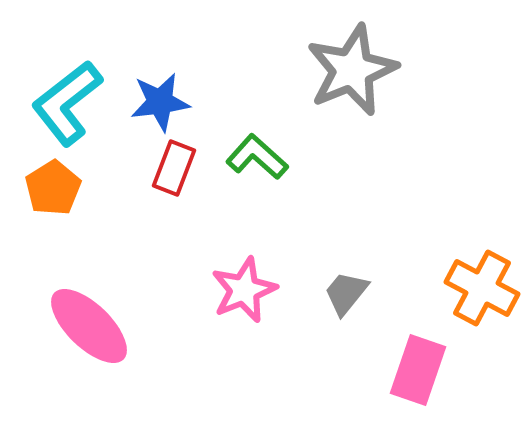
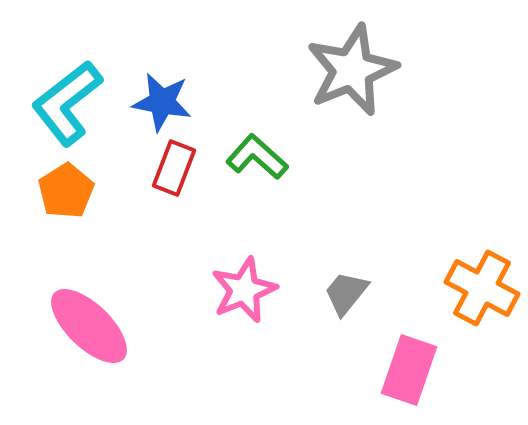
blue star: moved 2 px right; rotated 18 degrees clockwise
orange pentagon: moved 13 px right, 3 px down
pink rectangle: moved 9 px left
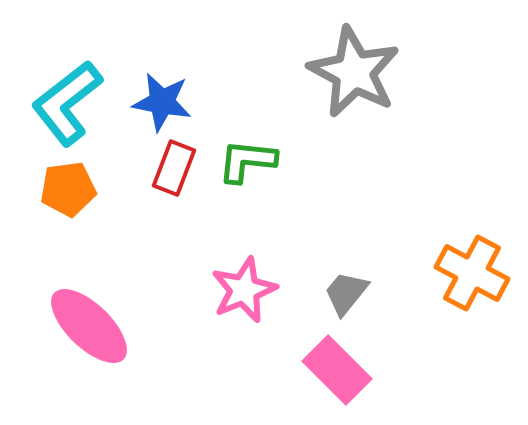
gray star: moved 2 px right, 2 px down; rotated 22 degrees counterclockwise
green L-shape: moved 10 px left, 4 px down; rotated 36 degrees counterclockwise
orange pentagon: moved 2 px right, 2 px up; rotated 24 degrees clockwise
orange cross: moved 10 px left, 15 px up
pink rectangle: moved 72 px left; rotated 64 degrees counterclockwise
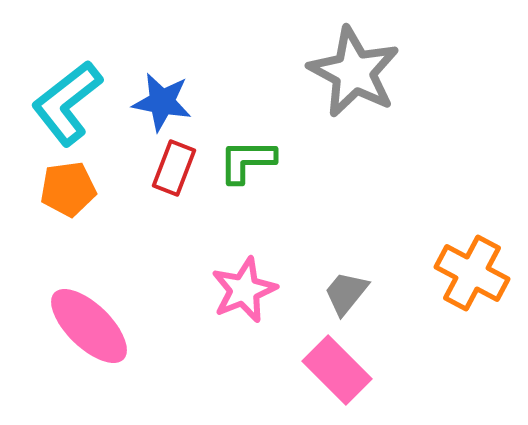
green L-shape: rotated 6 degrees counterclockwise
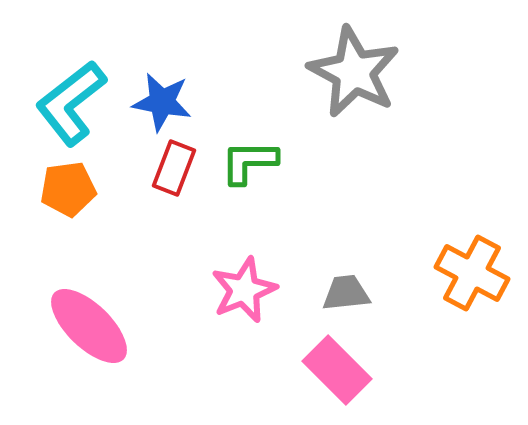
cyan L-shape: moved 4 px right
green L-shape: moved 2 px right, 1 px down
gray trapezoid: rotated 45 degrees clockwise
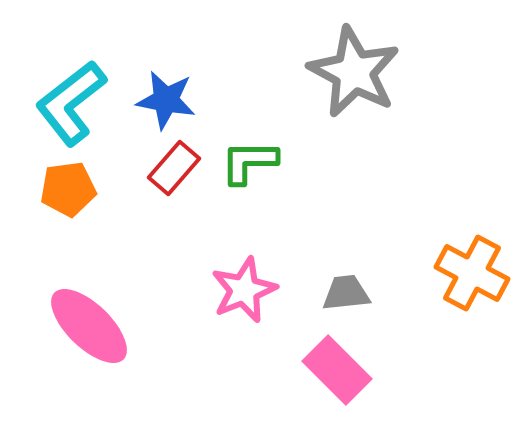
blue star: moved 4 px right, 2 px up
red rectangle: rotated 20 degrees clockwise
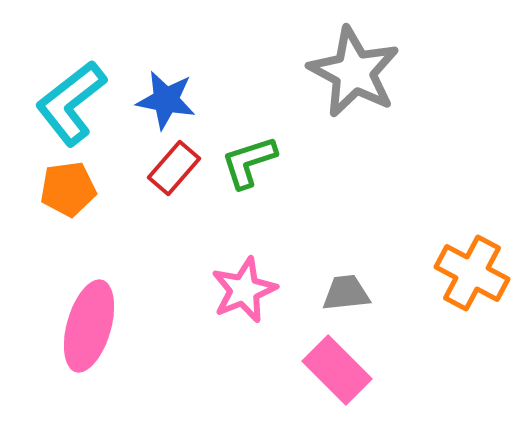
green L-shape: rotated 18 degrees counterclockwise
pink ellipse: rotated 62 degrees clockwise
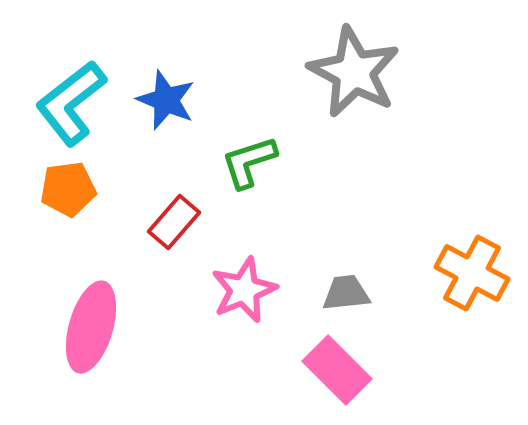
blue star: rotated 12 degrees clockwise
red rectangle: moved 54 px down
pink ellipse: moved 2 px right, 1 px down
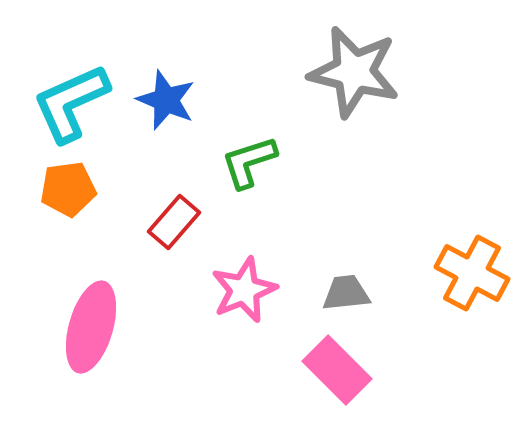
gray star: rotated 14 degrees counterclockwise
cyan L-shape: rotated 14 degrees clockwise
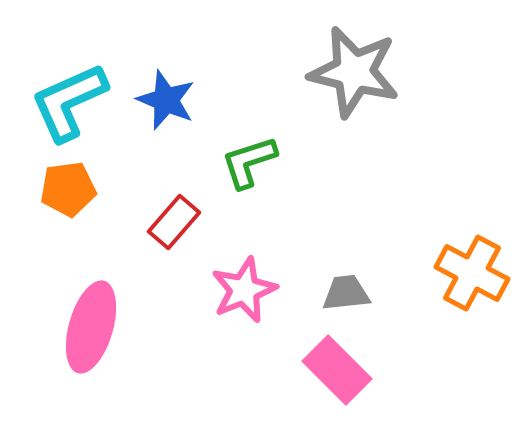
cyan L-shape: moved 2 px left, 1 px up
